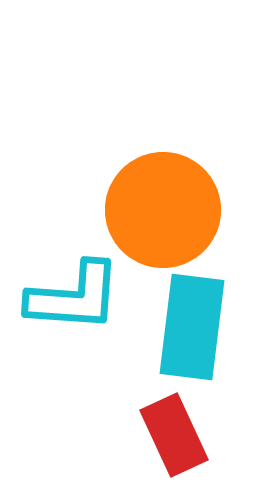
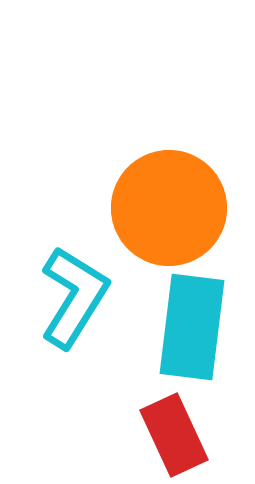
orange circle: moved 6 px right, 2 px up
cyan L-shape: rotated 62 degrees counterclockwise
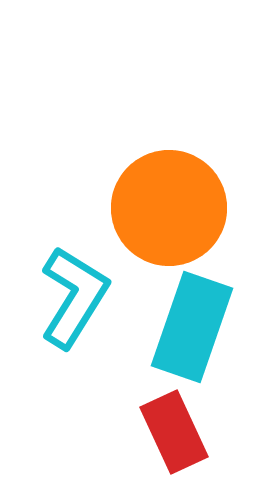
cyan rectangle: rotated 12 degrees clockwise
red rectangle: moved 3 px up
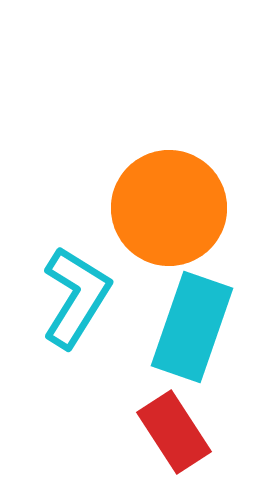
cyan L-shape: moved 2 px right
red rectangle: rotated 8 degrees counterclockwise
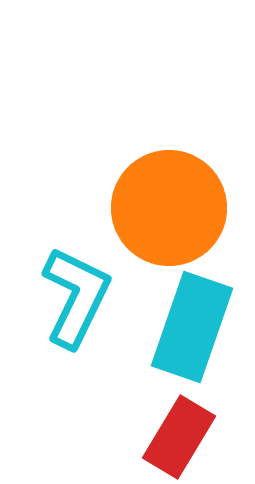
cyan L-shape: rotated 6 degrees counterclockwise
red rectangle: moved 5 px right, 5 px down; rotated 64 degrees clockwise
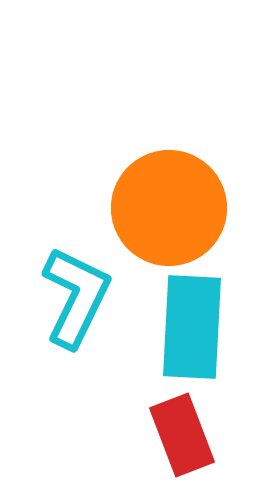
cyan rectangle: rotated 16 degrees counterclockwise
red rectangle: moved 3 px right, 2 px up; rotated 52 degrees counterclockwise
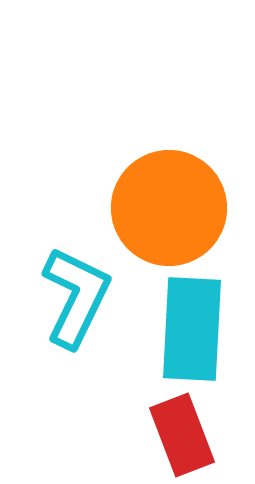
cyan rectangle: moved 2 px down
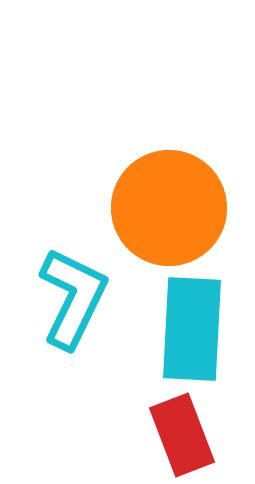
cyan L-shape: moved 3 px left, 1 px down
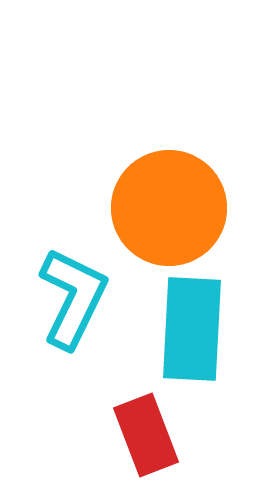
red rectangle: moved 36 px left
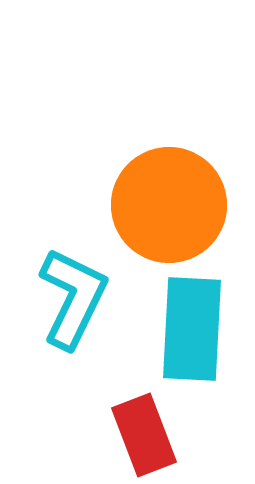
orange circle: moved 3 px up
red rectangle: moved 2 px left
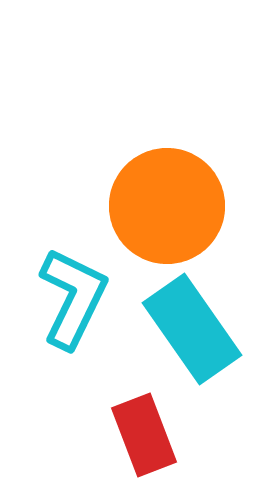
orange circle: moved 2 px left, 1 px down
cyan rectangle: rotated 38 degrees counterclockwise
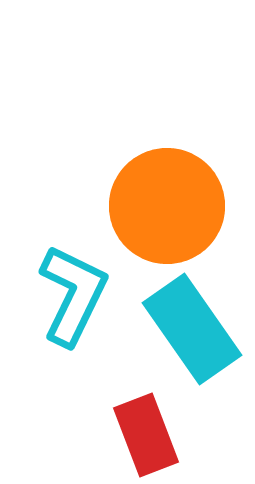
cyan L-shape: moved 3 px up
red rectangle: moved 2 px right
